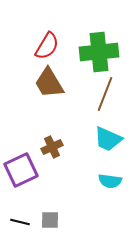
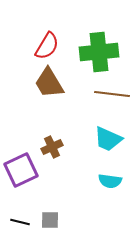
brown line: moved 7 px right; rotated 76 degrees clockwise
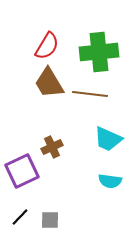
brown line: moved 22 px left
purple square: moved 1 px right, 1 px down
black line: moved 5 px up; rotated 60 degrees counterclockwise
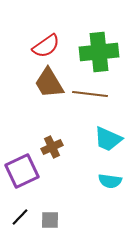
red semicircle: moved 1 px left; rotated 24 degrees clockwise
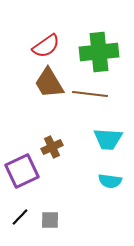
cyan trapezoid: rotated 20 degrees counterclockwise
